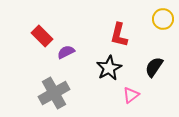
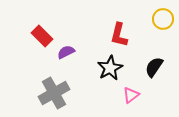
black star: moved 1 px right
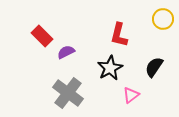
gray cross: moved 14 px right; rotated 24 degrees counterclockwise
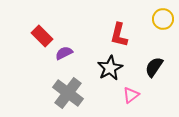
purple semicircle: moved 2 px left, 1 px down
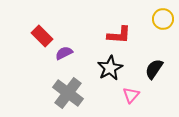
red L-shape: rotated 100 degrees counterclockwise
black semicircle: moved 2 px down
pink triangle: rotated 12 degrees counterclockwise
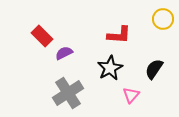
gray cross: rotated 20 degrees clockwise
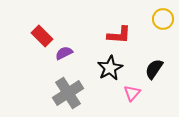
pink triangle: moved 1 px right, 2 px up
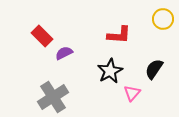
black star: moved 3 px down
gray cross: moved 15 px left, 4 px down
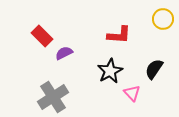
pink triangle: rotated 24 degrees counterclockwise
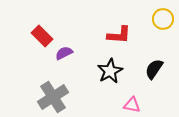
pink triangle: moved 12 px down; rotated 36 degrees counterclockwise
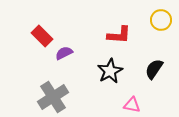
yellow circle: moved 2 px left, 1 px down
